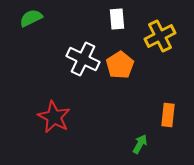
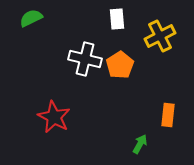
white cross: moved 2 px right; rotated 12 degrees counterclockwise
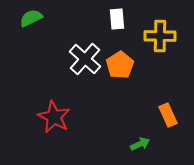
yellow cross: rotated 28 degrees clockwise
white cross: rotated 28 degrees clockwise
orange rectangle: rotated 30 degrees counterclockwise
green arrow: rotated 36 degrees clockwise
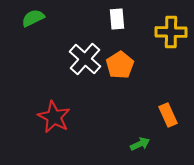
green semicircle: moved 2 px right
yellow cross: moved 11 px right, 4 px up
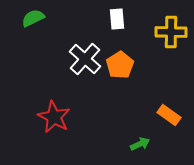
orange rectangle: moved 1 px right; rotated 30 degrees counterclockwise
